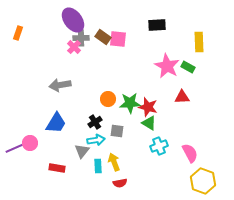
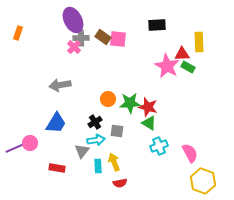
purple ellipse: rotated 10 degrees clockwise
red triangle: moved 43 px up
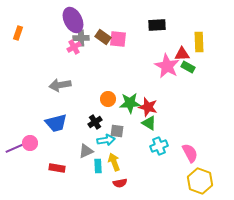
pink cross: rotated 16 degrees clockwise
blue trapezoid: rotated 45 degrees clockwise
cyan arrow: moved 10 px right
gray triangle: moved 4 px right; rotated 28 degrees clockwise
yellow hexagon: moved 3 px left
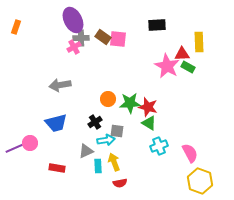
orange rectangle: moved 2 px left, 6 px up
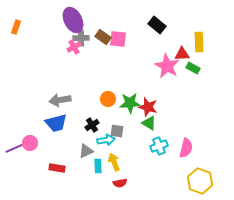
black rectangle: rotated 42 degrees clockwise
green rectangle: moved 5 px right, 1 px down
gray arrow: moved 15 px down
black cross: moved 3 px left, 3 px down
pink semicircle: moved 4 px left, 5 px up; rotated 42 degrees clockwise
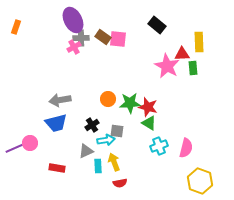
green rectangle: rotated 56 degrees clockwise
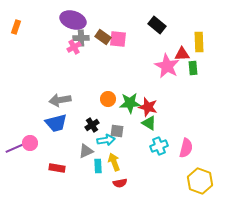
purple ellipse: rotated 45 degrees counterclockwise
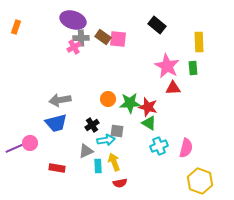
red triangle: moved 9 px left, 34 px down
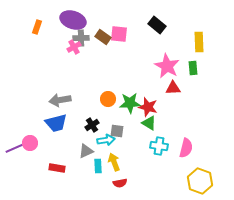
orange rectangle: moved 21 px right
pink square: moved 1 px right, 5 px up
cyan cross: rotated 30 degrees clockwise
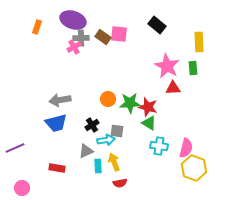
pink circle: moved 8 px left, 45 px down
yellow hexagon: moved 6 px left, 13 px up
